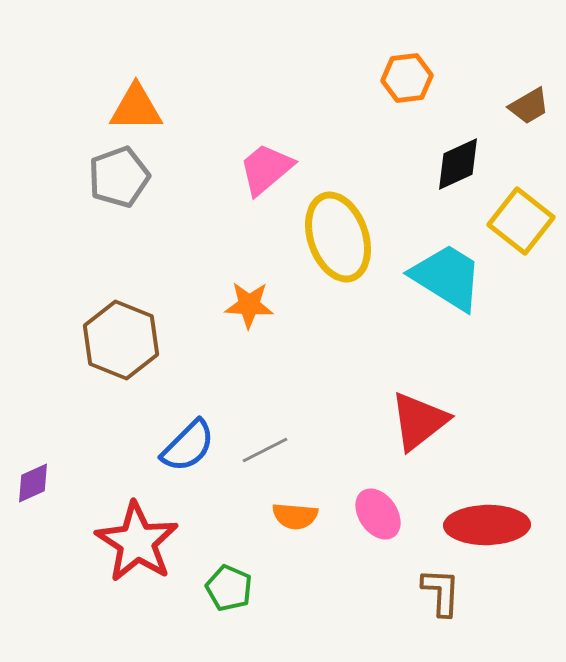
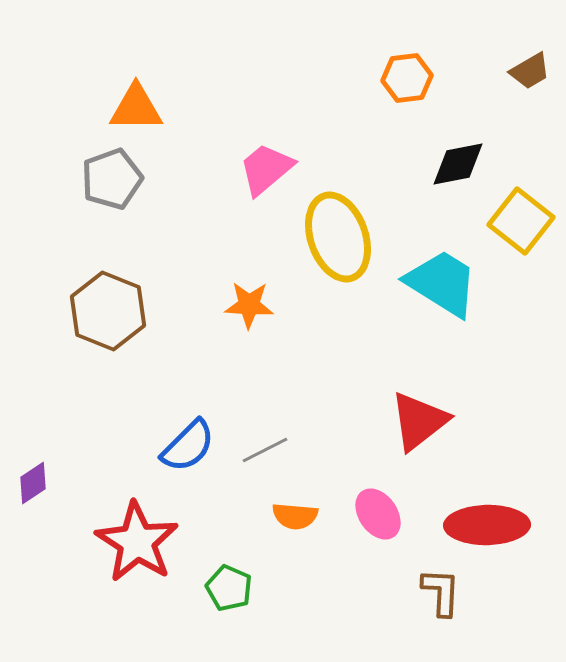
brown trapezoid: moved 1 px right, 35 px up
black diamond: rotated 14 degrees clockwise
gray pentagon: moved 7 px left, 2 px down
cyan trapezoid: moved 5 px left, 6 px down
brown hexagon: moved 13 px left, 29 px up
purple diamond: rotated 9 degrees counterclockwise
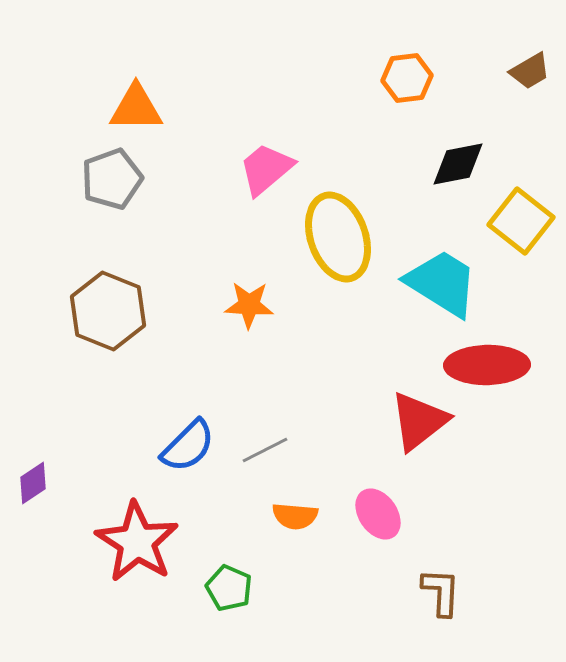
red ellipse: moved 160 px up
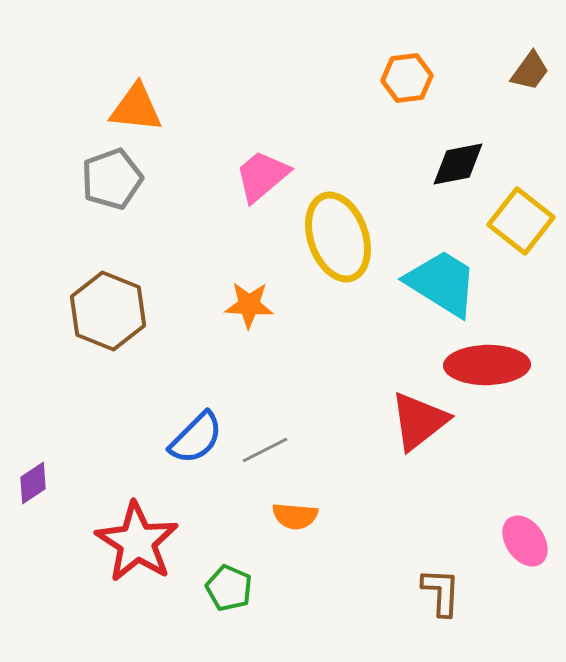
brown trapezoid: rotated 24 degrees counterclockwise
orange triangle: rotated 6 degrees clockwise
pink trapezoid: moved 4 px left, 7 px down
blue semicircle: moved 8 px right, 8 px up
pink ellipse: moved 147 px right, 27 px down
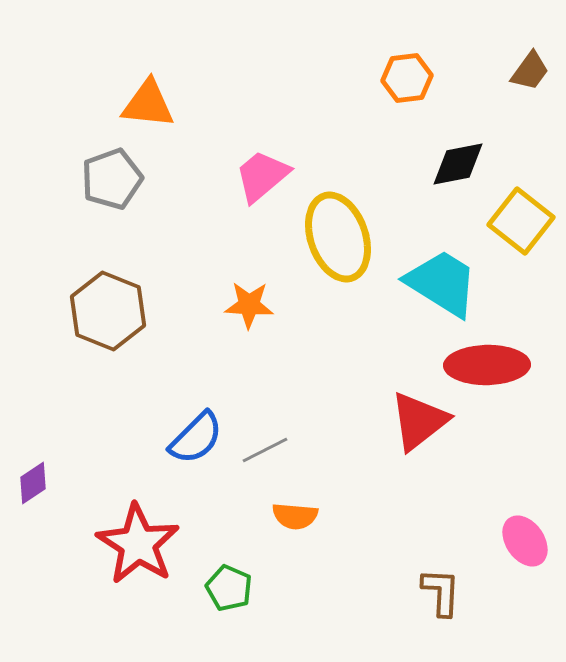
orange triangle: moved 12 px right, 4 px up
red star: moved 1 px right, 2 px down
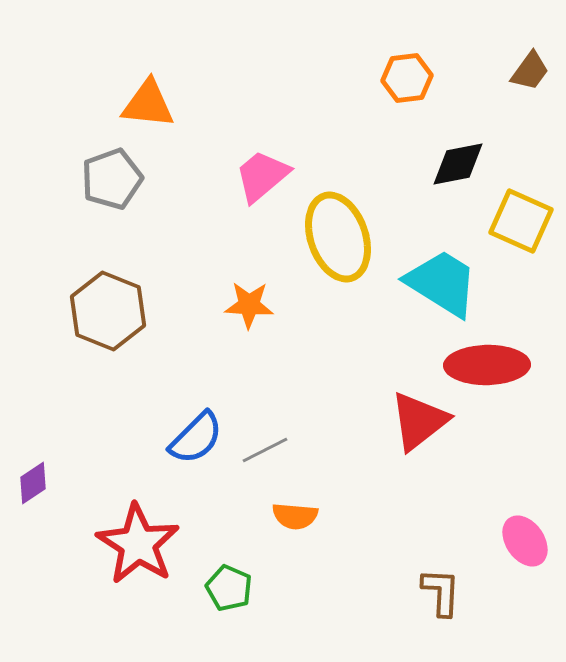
yellow square: rotated 14 degrees counterclockwise
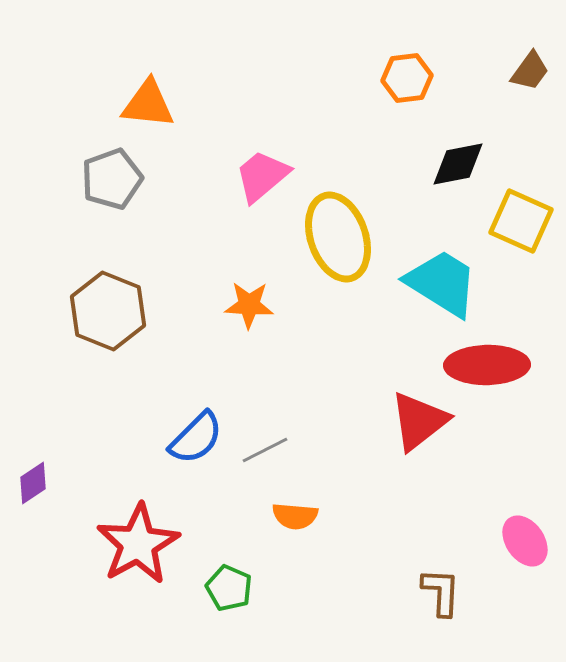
red star: rotated 10 degrees clockwise
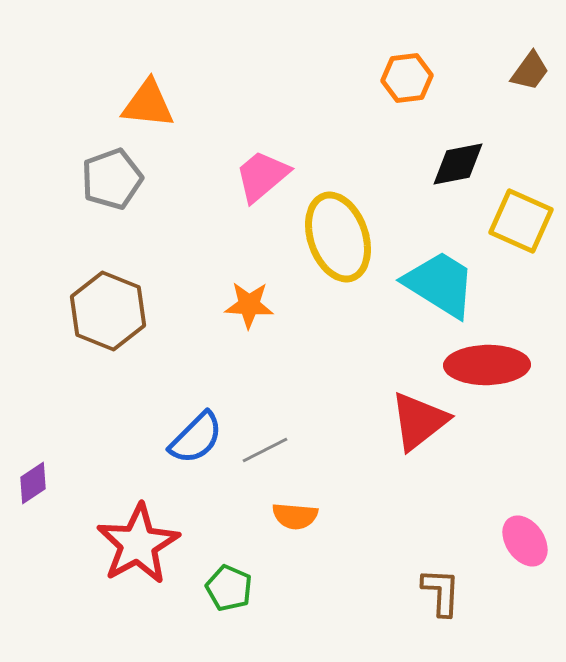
cyan trapezoid: moved 2 px left, 1 px down
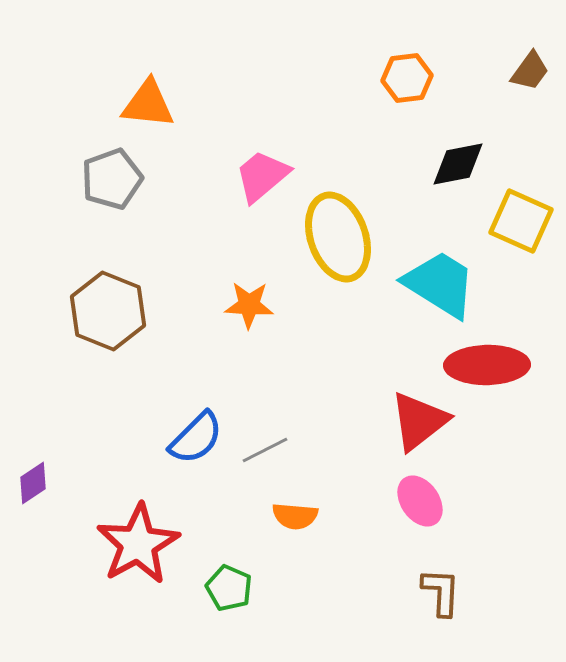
pink ellipse: moved 105 px left, 40 px up
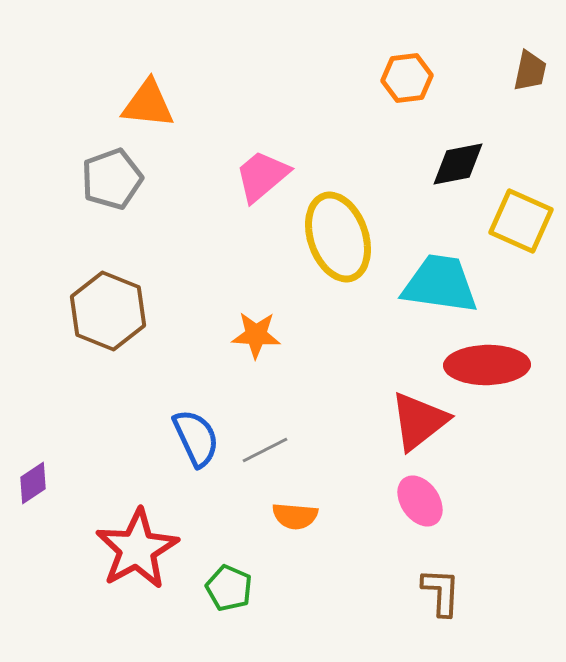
brown trapezoid: rotated 24 degrees counterclockwise
cyan trapezoid: rotated 24 degrees counterclockwise
orange star: moved 7 px right, 30 px down
blue semicircle: rotated 70 degrees counterclockwise
red star: moved 1 px left, 5 px down
